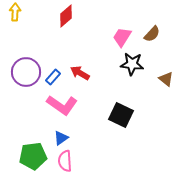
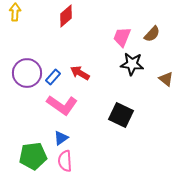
pink trapezoid: rotated 10 degrees counterclockwise
purple circle: moved 1 px right, 1 px down
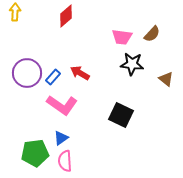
pink trapezoid: rotated 105 degrees counterclockwise
green pentagon: moved 2 px right, 3 px up
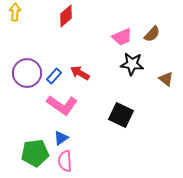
pink trapezoid: rotated 30 degrees counterclockwise
blue rectangle: moved 1 px right, 1 px up
